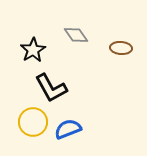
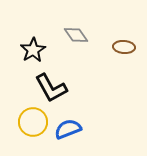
brown ellipse: moved 3 px right, 1 px up
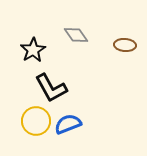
brown ellipse: moved 1 px right, 2 px up
yellow circle: moved 3 px right, 1 px up
blue semicircle: moved 5 px up
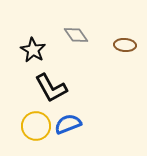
black star: rotated 10 degrees counterclockwise
yellow circle: moved 5 px down
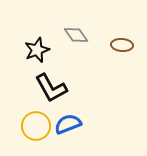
brown ellipse: moved 3 px left
black star: moved 4 px right; rotated 20 degrees clockwise
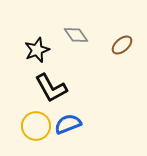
brown ellipse: rotated 45 degrees counterclockwise
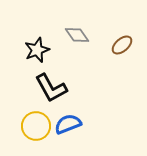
gray diamond: moved 1 px right
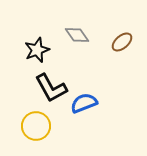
brown ellipse: moved 3 px up
blue semicircle: moved 16 px right, 21 px up
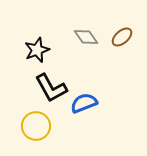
gray diamond: moved 9 px right, 2 px down
brown ellipse: moved 5 px up
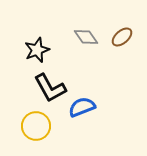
black L-shape: moved 1 px left
blue semicircle: moved 2 px left, 4 px down
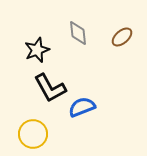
gray diamond: moved 8 px left, 4 px up; rotated 30 degrees clockwise
yellow circle: moved 3 px left, 8 px down
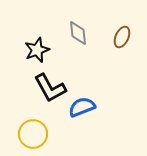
brown ellipse: rotated 25 degrees counterclockwise
